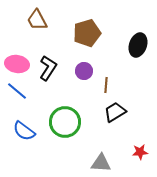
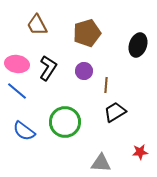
brown trapezoid: moved 5 px down
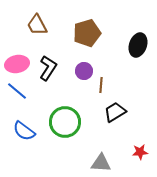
pink ellipse: rotated 20 degrees counterclockwise
brown line: moved 5 px left
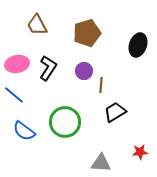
blue line: moved 3 px left, 4 px down
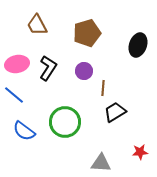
brown line: moved 2 px right, 3 px down
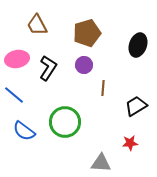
pink ellipse: moved 5 px up
purple circle: moved 6 px up
black trapezoid: moved 21 px right, 6 px up
red star: moved 10 px left, 9 px up
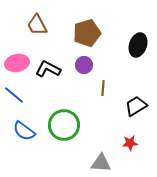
pink ellipse: moved 4 px down
black L-shape: moved 1 px down; rotated 95 degrees counterclockwise
green circle: moved 1 px left, 3 px down
